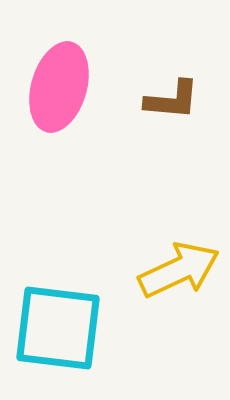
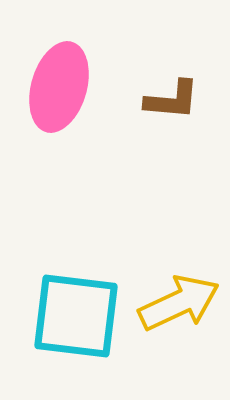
yellow arrow: moved 33 px down
cyan square: moved 18 px right, 12 px up
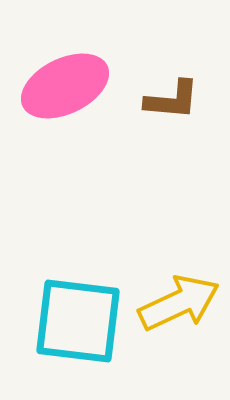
pink ellipse: moved 6 px right, 1 px up; rotated 48 degrees clockwise
cyan square: moved 2 px right, 5 px down
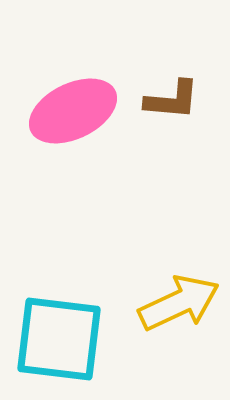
pink ellipse: moved 8 px right, 25 px down
cyan square: moved 19 px left, 18 px down
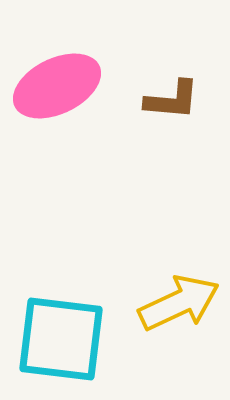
pink ellipse: moved 16 px left, 25 px up
cyan square: moved 2 px right
